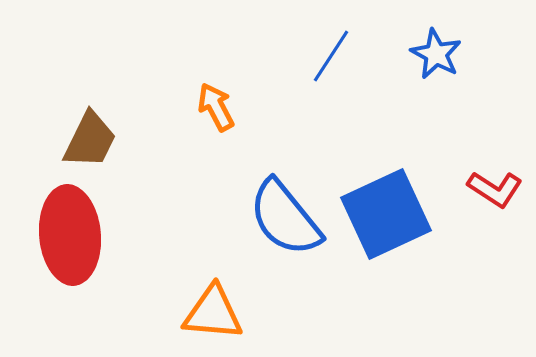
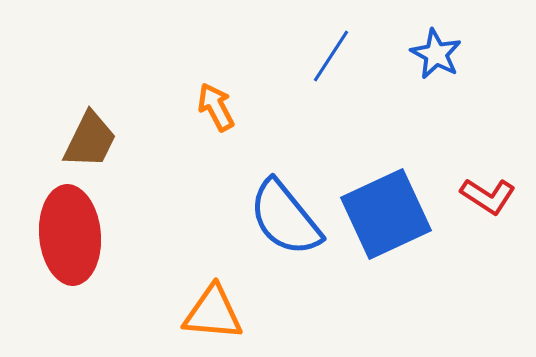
red L-shape: moved 7 px left, 7 px down
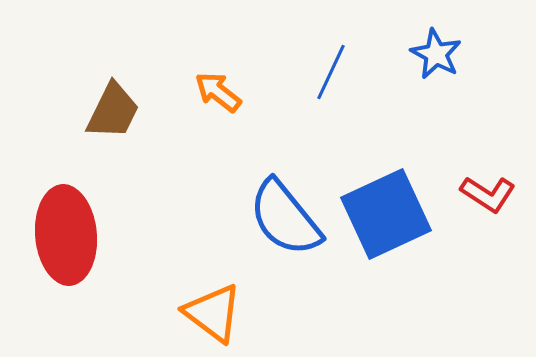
blue line: moved 16 px down; rotated 8 degrees counterclockwise
orange arrow: moved 2 px right, 15 px up; rotated 24 degrees counterclockwise
brown trapezoid: moved 23 px right, 29 px up
red L-shape: moved 2 px up
red ellipse: moved 4 px left
orange triangle: rotated 32 degrees clockwise
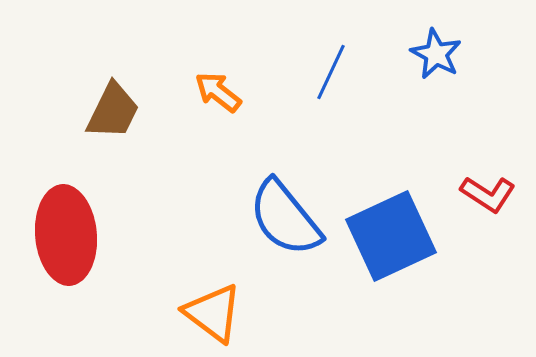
blue square: moved 5 px right, 22 px down
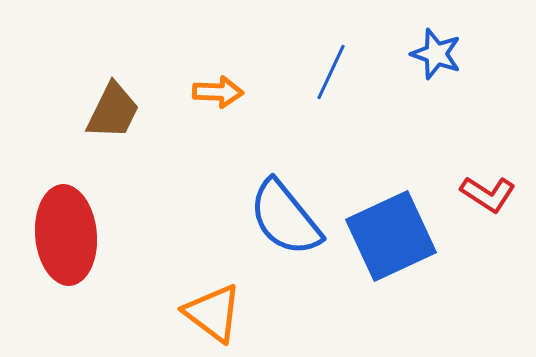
blue star: rotated 9 degrees counterclockwise
orange arrow: rotated 144 degrees clockwise
